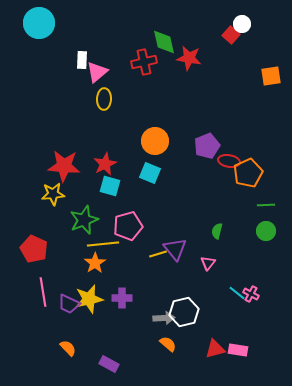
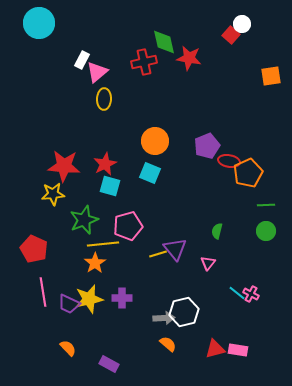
white rectangle at (82, 60): rotated 24 degrees clockwise
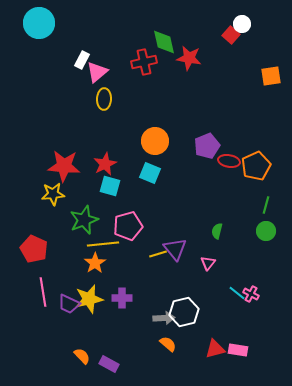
orange pentagon at (248, 173): moved 8 px right, 7 px up
green line at (266, 205): rotated 72 degrees counterclockwise
orange semicircle at (68, 348): moved 14 px right, 8 px down
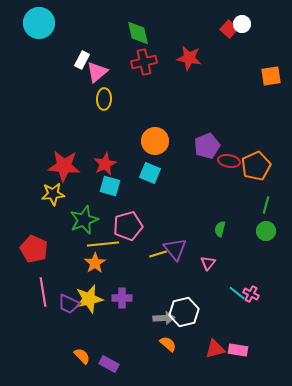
red square at (231, 35): moved 2 px left, 6 px up
green diamond at (164, 42): moved 26 px left, 9 px up
green semicircle at (217, 231): moved 3 px right, 2 px up
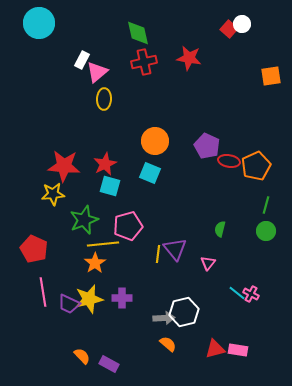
purple pentagon at (207, 146): rotated 25 degrees counterclockwise
yellow line at (158, 254): rotated 66 degrees counterclockwise
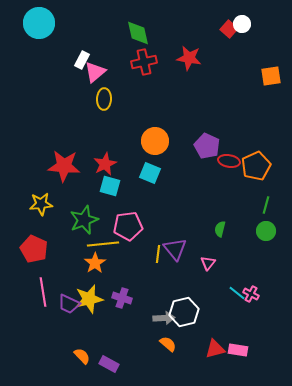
pink triangle at (97, 72): moved 2 px left
yellow star at (53, 194): moved 12 px left, 10 px down
pink pentagon at (128, 226): rotated 8 degrees clockwise
purple cross at (122, 298): rotated 18 degrees clockwise
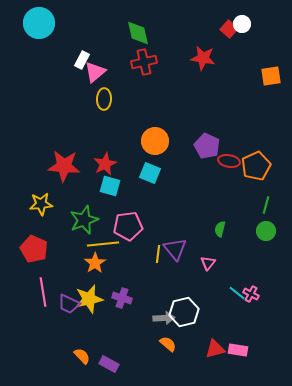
red star at (189, 58): moved 14 px right
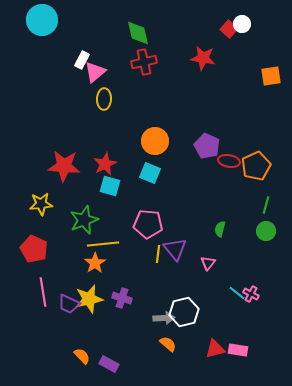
cyan circle at (39, 23): moved 3 px right, 3 px up
pink pentagon at (128, 226): moved 20 px right, 2 px up; rotated 12 degrees clockwise
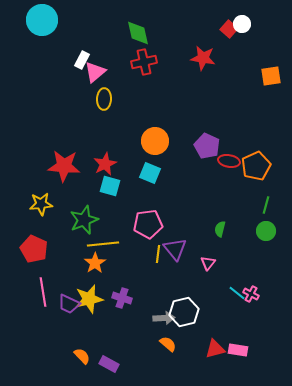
pink pentagon at (148, 224): rotated 12 degrees counterclockwise
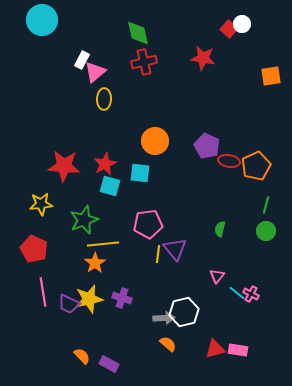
cyan square at (150, 173): moved 10 px left; rotated 15 degrees counterclockwise
pink triangle at (208, 263): moved 9 px right, 13 px down
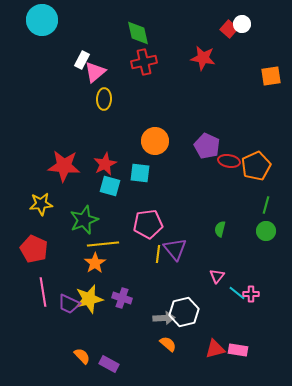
pink cross at (251, 294): rotated 28 degrees counterclockwise
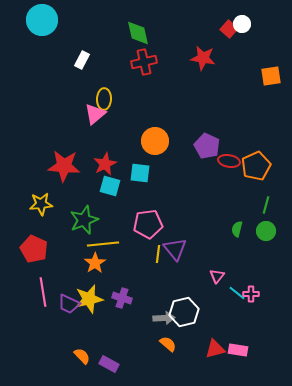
pink triangle at (95, 72): moved 42 px down
green semicircle at (220, 229): moved 17 px right
